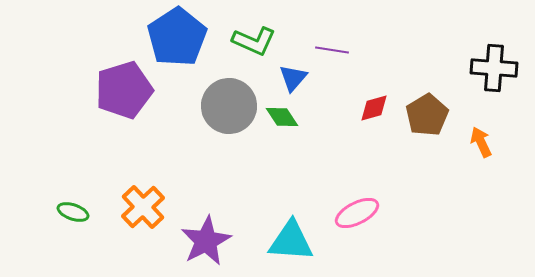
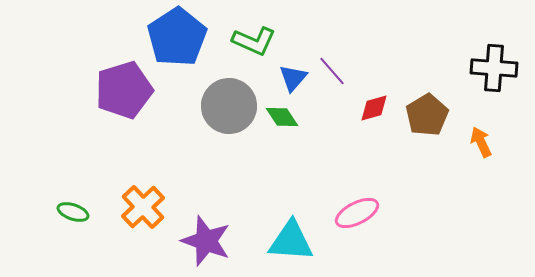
purple line: moved 21 px down; rotated 40 degrees clockwise
purple star: rotated 24 degrees counterclockwise
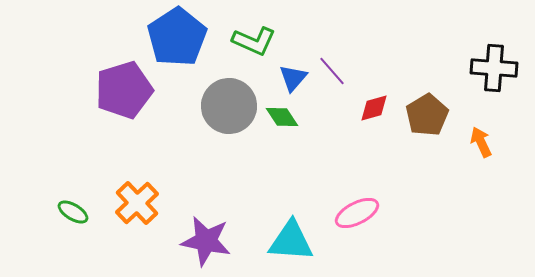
orange cross: moved 6 px left, 4 px up
green ellipse: rotated 12 degrees clockwise
purple star: rotated 9 degrees counterclockwise
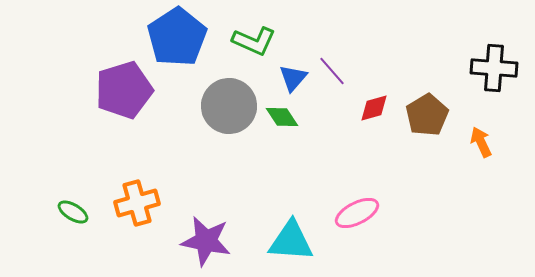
orange cross: rotated 27 degrees clockwise
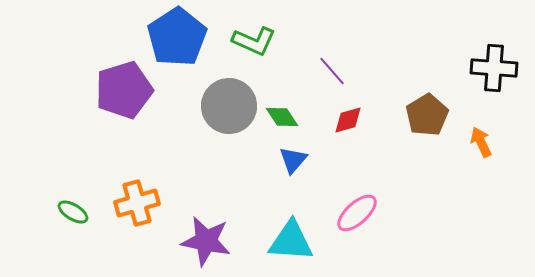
blue triangle: moved 82 px down
red diamond: moved 26 px left, 12 px down
pink ellipse: rotated 15 degrees counterclockwise
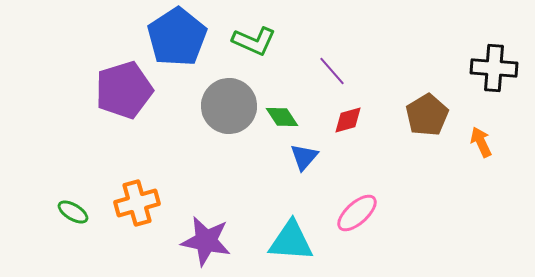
blue triangle: moved 11 px right, 3 px up
